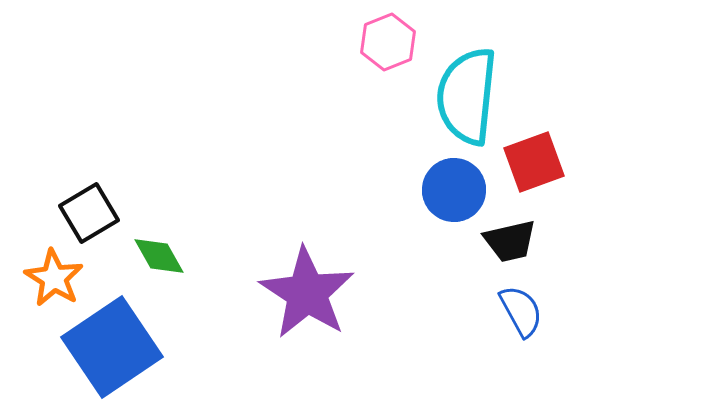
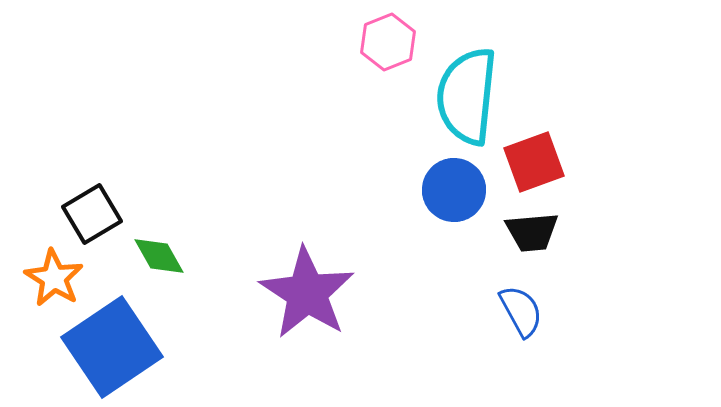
black square: moved 3 px right, 1 px down
black trapezoid: moved 22 px right, 9 px up; rotated 8 degrees clockwise
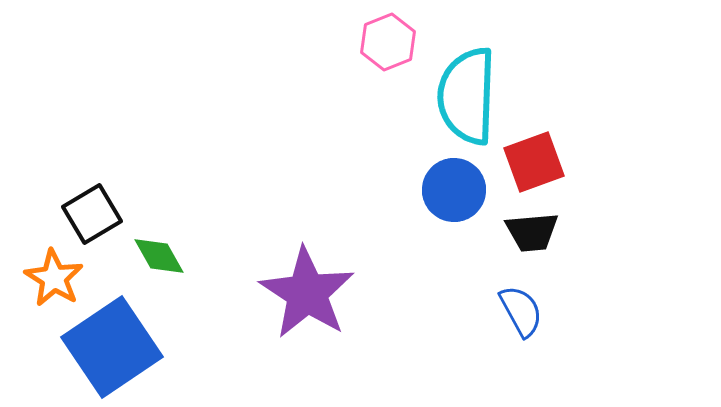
cyan semicircle: rotated 4 degrees counterclockwise
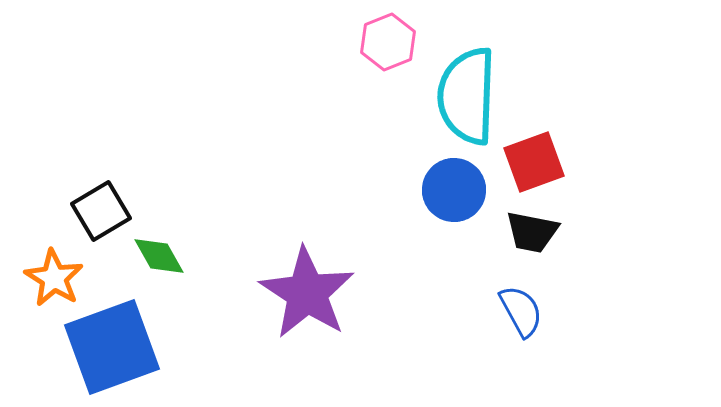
black square: moved 9 px right, 3 px up
black trapezoid: rotated 16 degrees clockwise
blue square: rotated 14 degrees clockwise
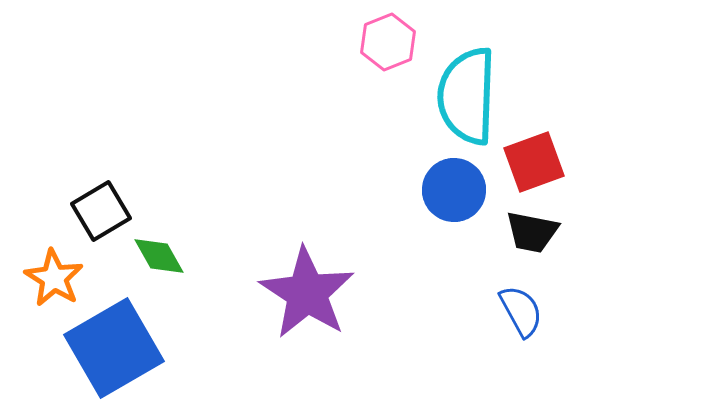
blue square: moved 2 px right, 1 px down; rotated 10 degrees counterclockwise
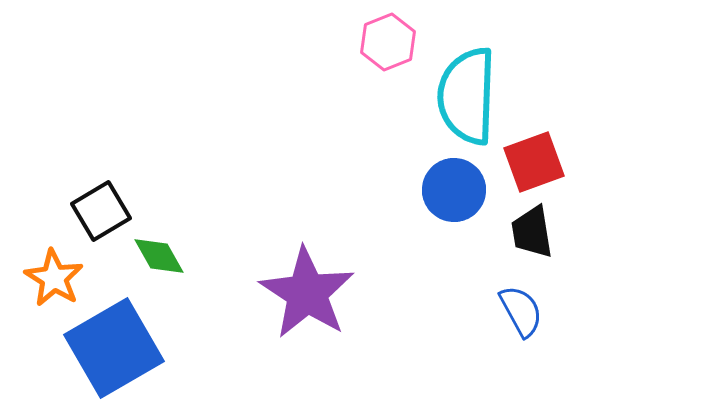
black trapezoid: rotated 70 degrees clockwise
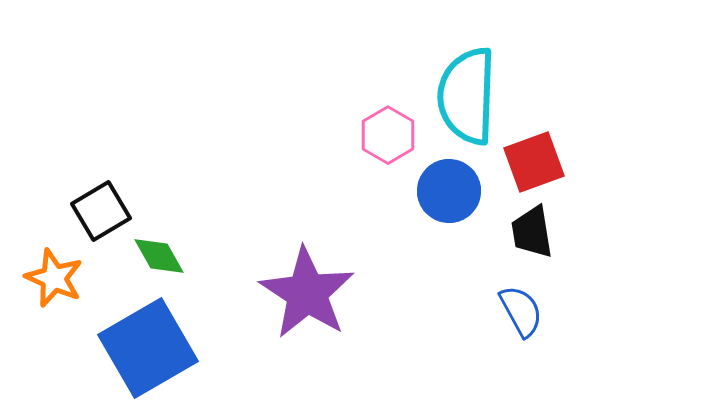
pink hexagon: moved 93 px down; rotated 8 degrees counterclockwise
blue circle: moved 5 px left, 1 px down
orange star: rotated 8 degrees counterclockwise
blue square: moved 34 px right
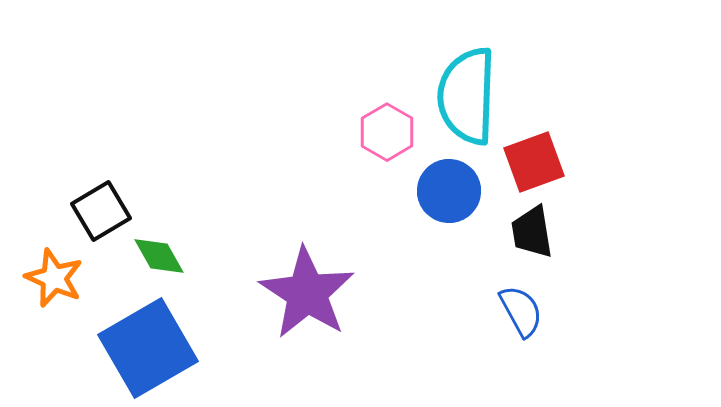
pink hexagon: moved 1 px left, 3 px up
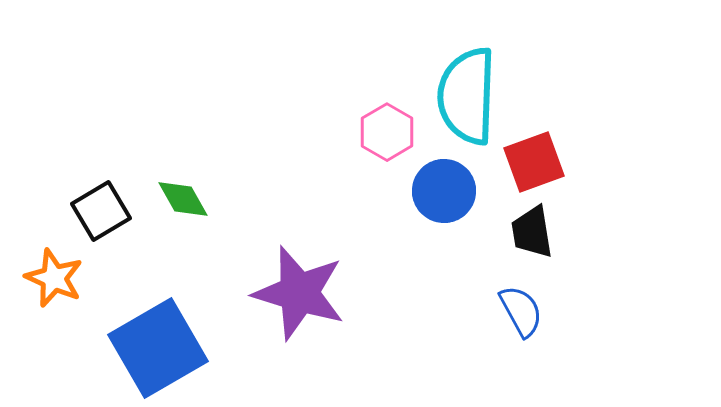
blue circle: moved 5 px left
green diamond: moved 24 px right, 57 px up
purple star: moved 8 px left; rotated 16 degrees counterclockwise
blue square: moved 10 px right
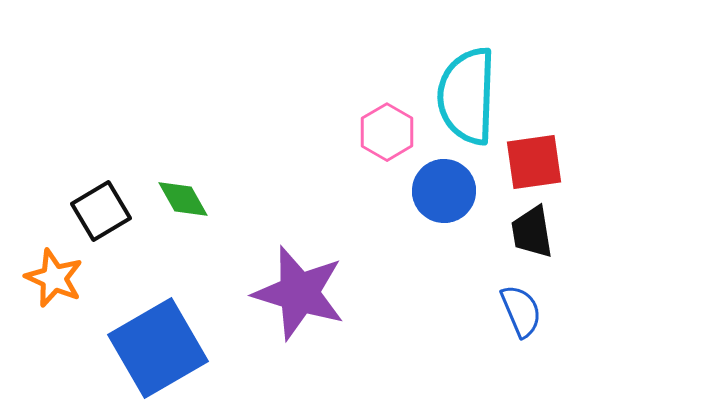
red square: rotated 12 degrees clockwise
blue semicircle: rotated 6 degrees clockwise
